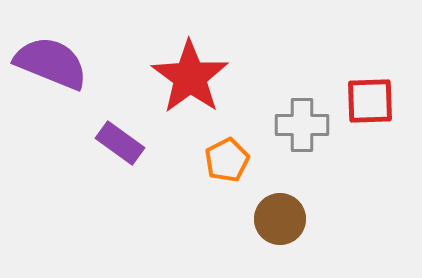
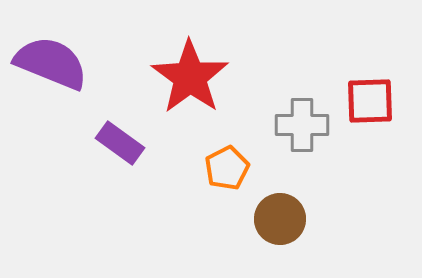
orange pentagon: moved 8 px down
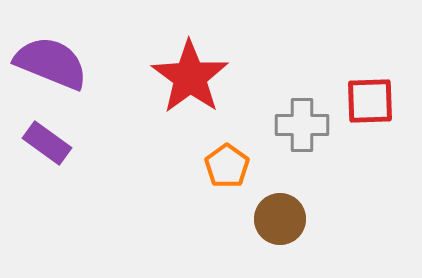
purple rectangle: moved 73 px left
orange pentagon: moved 2 px up; rotated 9 degrees counterclockwise
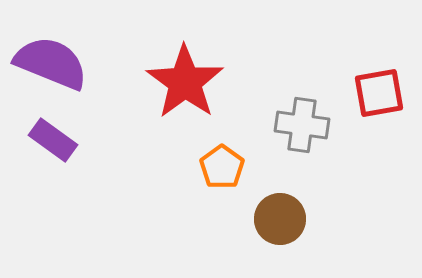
red star: moved 5 px left, 5 px down
red square: moved 9 px right, 8 px up; rotated 8 degrees counterclockwise
gray cross: rotated 8 degrees clockwise
purple rectangle: moved 6 px right, 3 px up
orange pentagon: moved 5 px left, 1 px down
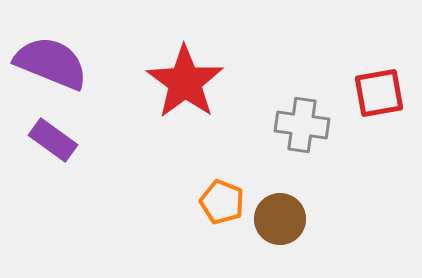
orange pentagon: moved 35 px down; rotated 15 degrees counterclockwise
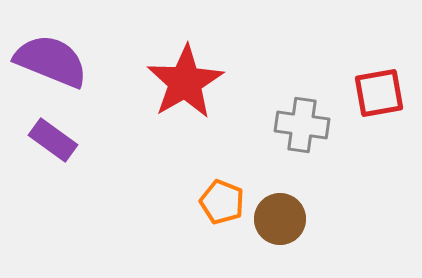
purple semicircle: moved 2 px up
red star: rotated 6 degrees clockwise
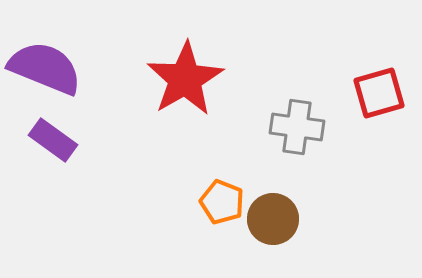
purple semicircle: moved 6 px left, 7 px down
red star: moved 3 px up
red square: rotated 6 degrees counterclockwise
gray cross: moved 5 px left, 2 px down
brown circle: moved 7 px left
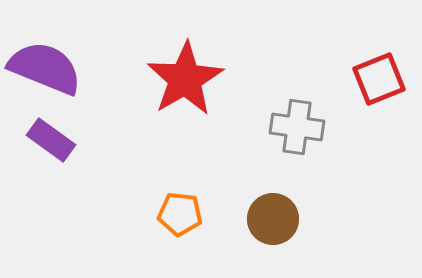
red square: moved 14 px up; rotated 6 degrees counterclockwise
purple rectangle: moved 2 px left
orange pentagon: moved 42 px left, 12 px down; rotated 15 degrees counterclockwise
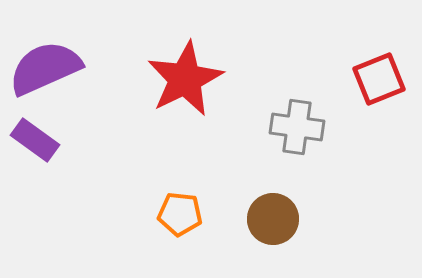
purple semicircle: rotated 46 degrees counterclockwise
red star: rotated 4 degrees clockwise
purple rectangle: moved 16 px left
